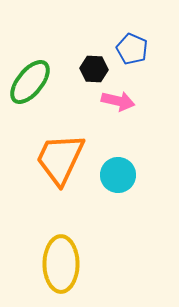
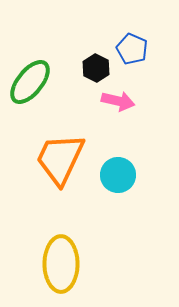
black hexagon: moved 2 px right, 1 px up; rotated 24 degrees clockwise
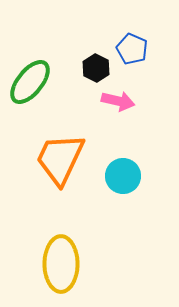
cyan circle: moved 5 px right, 1 px down
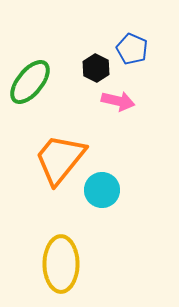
orange trapezoid: rotated 14 degrees clockwise
cyan circle: moved 21 px left, 14 px down
